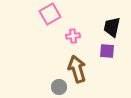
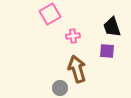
black trapezoid: rotated 30 degrees counterclockwise
gray circle: moved 1 px right, 1 px down
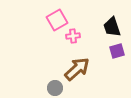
pink square: moved 7 px right, 6 px down
purple square: moved 10 px right; rotated 21 degrees counterclockwise
brown arrow: rotated 64 degrees clockwise
gray circle: moved 5 px left
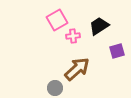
black trapezoid: moved 13 px left, 1 px up; rotated 75 degrees clockwise
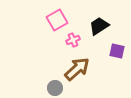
pink cross: moved 4 px down; rotated 16 degrees counterclockwise
purple square: rotated 28 degrees clockwise
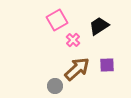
pink cross: rotated 24 degrees counterclockwise
purple square: moved 10 px left, 14 px down; rotated 14 degrees counterclockwise
gray circle: moved 2 px up
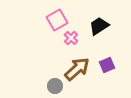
pink cross: moved 2 px left, 2 px up
purple square: rotated 21 degrees counterclockwise
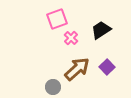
pink square: moved 1 px up; rotated 10 degrees clockwise
black trapezoid: moved 2 px right, 4 px down
purple square: moved 2 px down; rotated 21 degrees counterclockwise
gray circle: moved 2 px left, 1 px down
